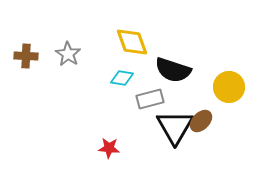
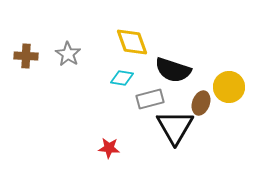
brown ellipse: moved 18 px up; rotated 25 degrees counterclockwise
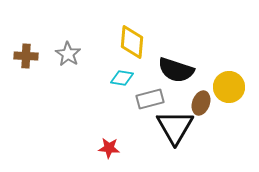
yellow diamond: rotated 24 degrees clockwise
black semicircle: moved 3 px right
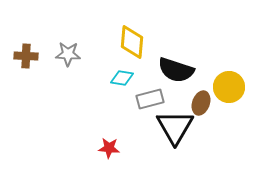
gray star: rotated 30 degrees counterclockwise
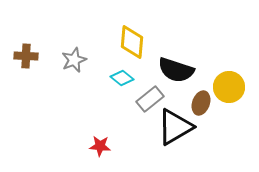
gray star: moved 6 px right, 6 px down; rotated 25 degrees counterclockwise
cyan diamond: rotated 30 degrees clockwise
gray rectangle: rotated 24 degrees counterclockwise
black triangle: rotated 30 degrees clockwise
red star: moved 9 px left, 2 px up
